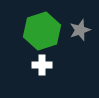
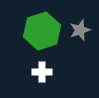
white cross: moved 7 px down
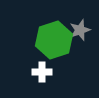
green hexagon: moved 12 px right, 9 px down
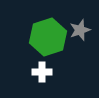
green hexagon: moved 6 px left, 3 px up
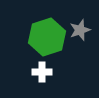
green hexagon: moved 1 px left
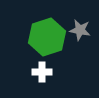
gray star: rotated 30 degrees clockwise
